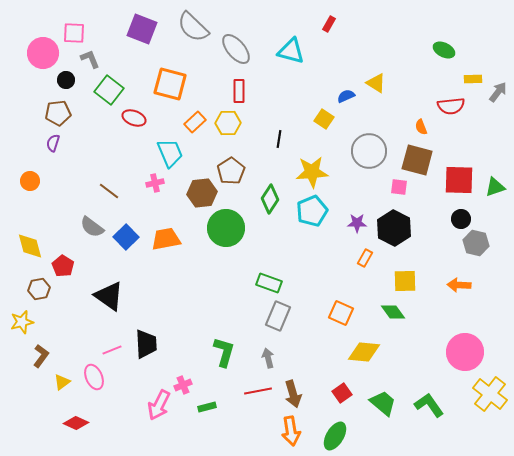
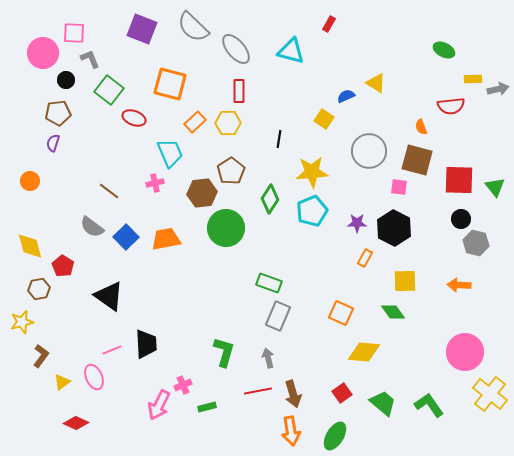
gray arrow at (498, 92): moved 3 px up; rotated 40 degrees clockwise
green triangle at (495, 187): rotated 50 degrees counterclockwise
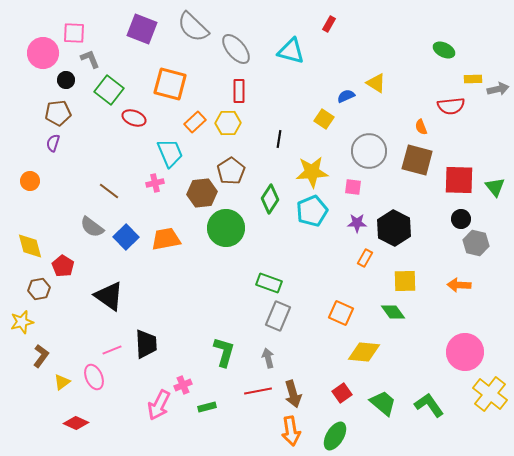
pink square at (399, 187): moved 46 px left
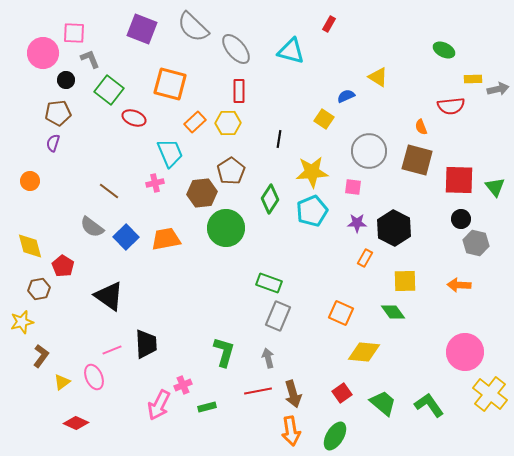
yellow triangle at (376, 83): moved 2 px right, 6 px up
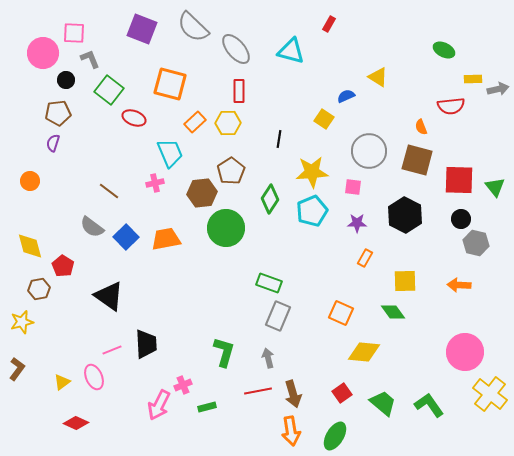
black hexagon at (394, 228): moved 11 px right, 13 px up
brown L-shape at (41, 356): moved 24 px left, 13 px down
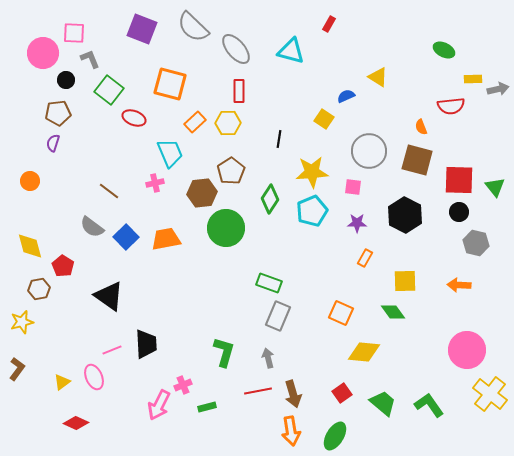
black circle at (461, 219): moved 2 px left, 7 px up
pink circle at (465, 352): moved 2 px right, 2 px up
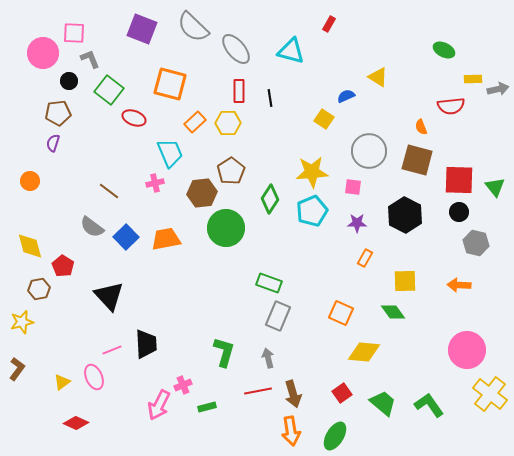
black circle at (66, 80): moved 3 px right, 1 px down
black line at (279, 139): moved 9 px left, 41 px up; rotated 18 degrees counterclockwise
black triangle at (109, 296): rotated 12 degrees clockwise
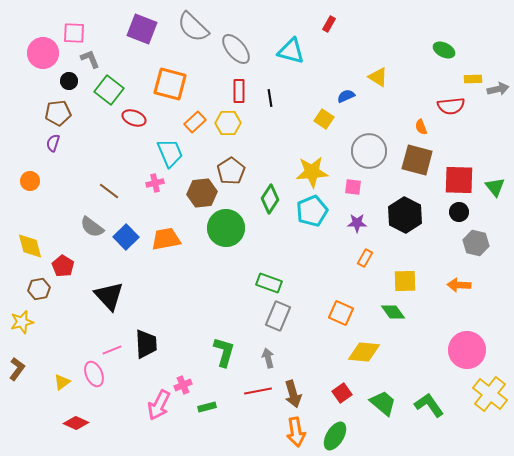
pink ellipse at (94, 377): moved 3 px up
orange arrow at (291, 431): moved 5 px right, 1 px down
